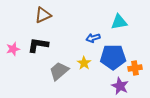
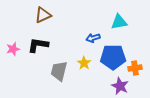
gray trapezoid: rotated 35 degrees counterclockwise
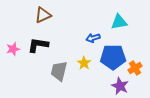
orange cross: rotated 24 degrees counterclockwise
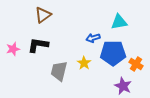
brown triangle: rotated 12 degrees counterclockwise
blue pentagon: moved 4 px up
orange cross: moved 1 px right, 4 px up; rotated 24 degrees counterclockwise
purple star: moved 3 px right
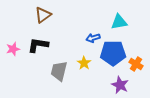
purple star: moved 3 px left, 1 px up
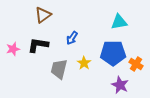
blue arrow: moved 21 px left; rotated 40 degrees counterclockwise
gray trapezoid: moved 2 px up
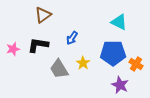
cyan triangle: rotated 36 degrees clockwise
yellow star: moved 1 px left
gray trapezoid: rotated 45 degrees counterclockwise
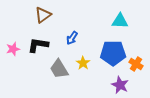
cyan triangle: moved 1 px right, 1 px up; rotated 24 degrees counterclockwise
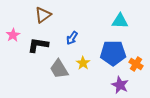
pink star: moved 14 px up; rotated 16 degrees counterclockwise
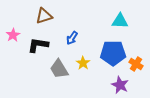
brown triangle: moved 1 px right, 1 px down; rotated 18 degrees clockwise
